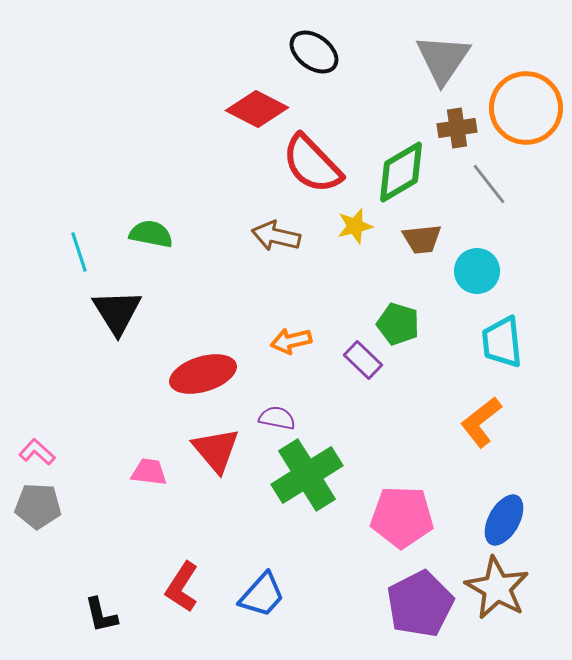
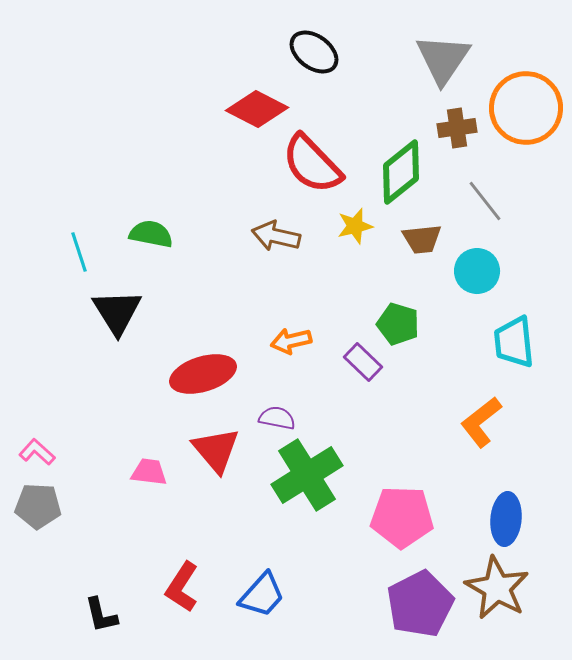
green diamond: rotated 8 degrees counterclockwise
gray line: moved 4 px left, 17 px down
cyan trapezoid: moved 12 px right
purple rectangle: moved 2 px down
blue ellipse: moved 2 px right, 1 px up; rotated 24 degrees counterclockwise
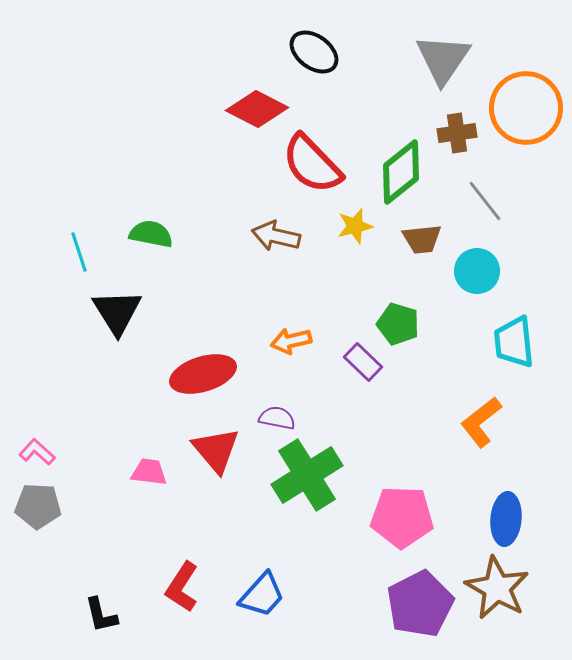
brown cross: moved 5 px down
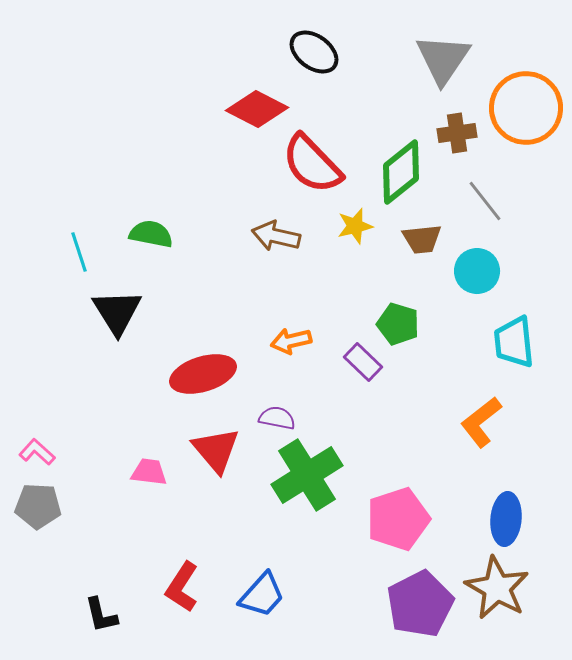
pink pentagon: moved 4 px left, 2 px down; rotated 20 degrees counterclockwise
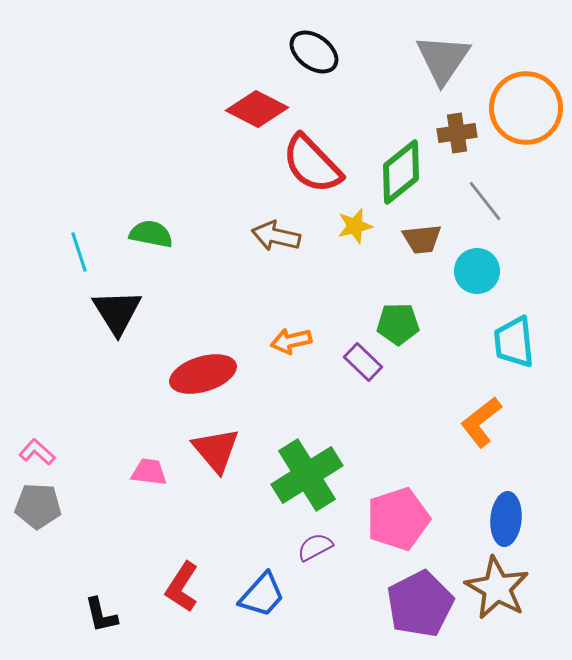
green pentagon: rotated 18 degrees counterclockwise
purple semicircle: moved 38 px right, 129 px down; rotated 39 degrees counterclockwise
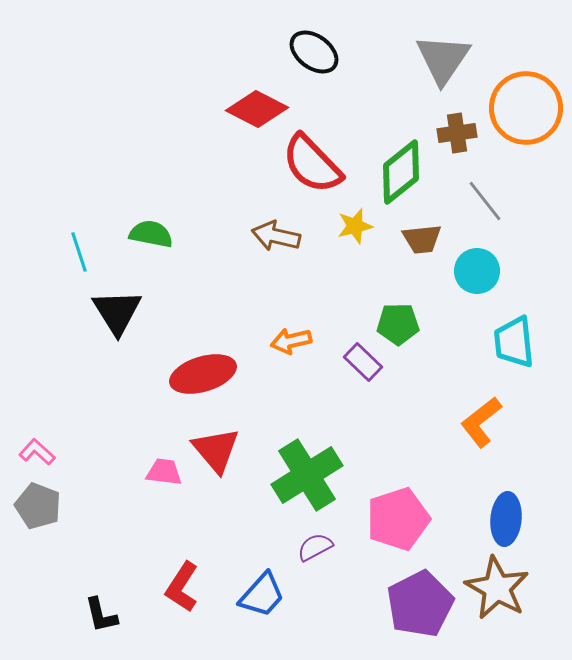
pink trapezoid: moved 15 px right
gray pentagon: rotated 18 degrees clockwise
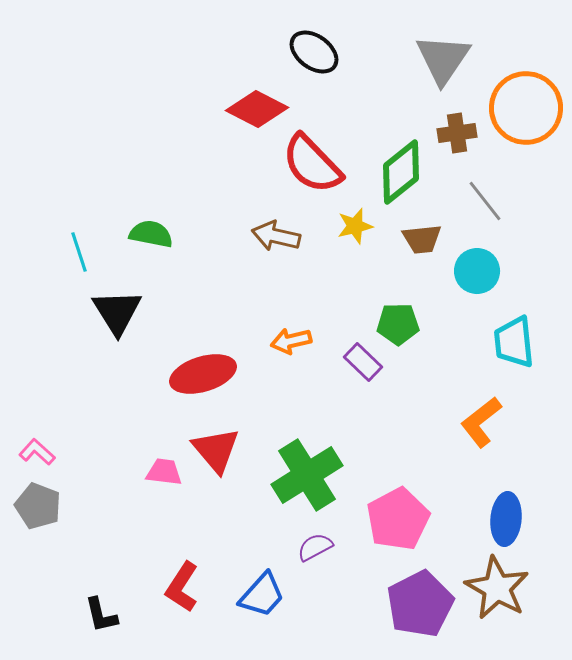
pink pentagon: rotated 10 degrees counterclockwise
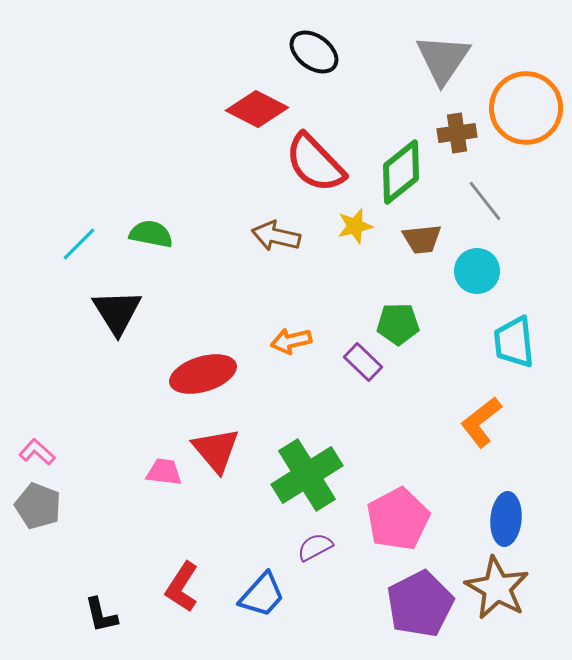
red semicircle: moved 3 px right, 1 px up
cyan line: moved 8 px up; rotated 63 degrees clockwise
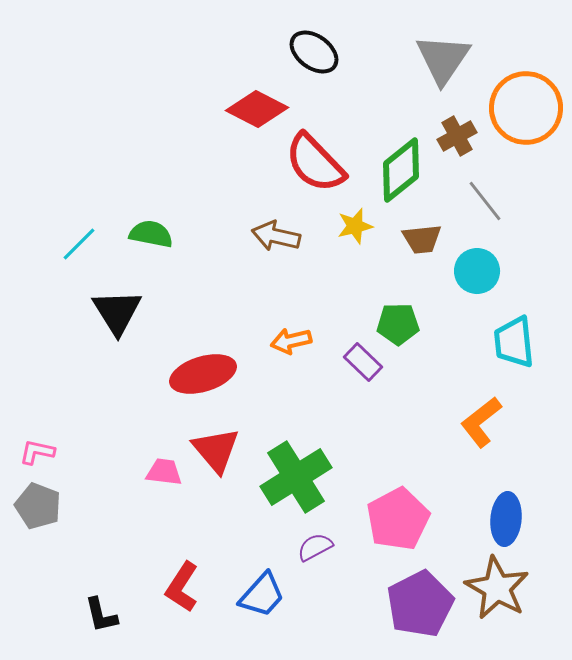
brown cross: moved 3 px down; rotated 21 degrees counterclockwise
green diamond: moved 2 px up
pink L-shape: rotated 30 degrees counterclockwise
green cross: moved 11 px left, 2 px down
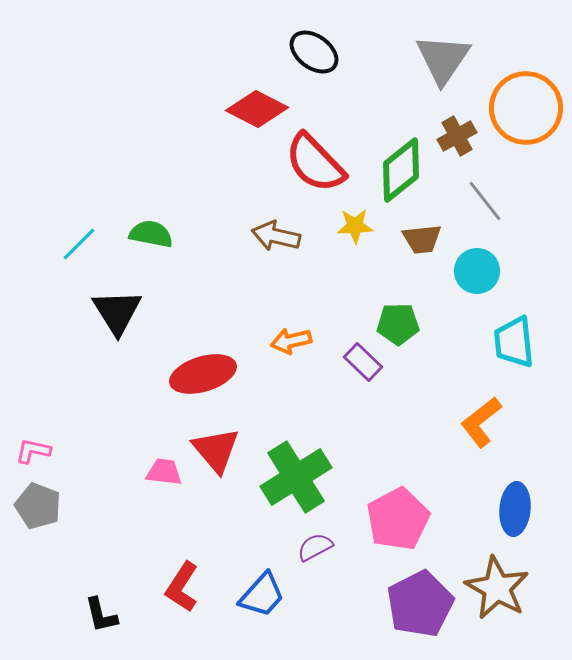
yellow star: rotated 12 degrees clockwise
pink L-shape: moved 4 px left, 1 px up
blue ellipse: moved 9 px right, 10 px up
